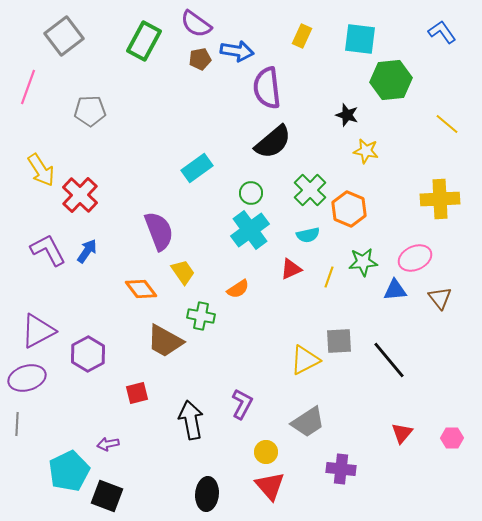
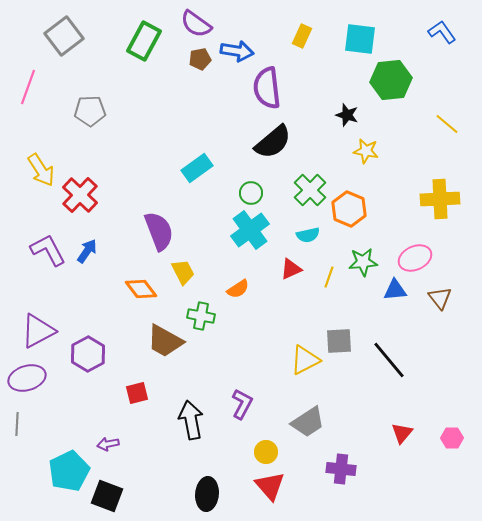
yellow trapezoid at (183, 272): rotated 8 degrees clockwise
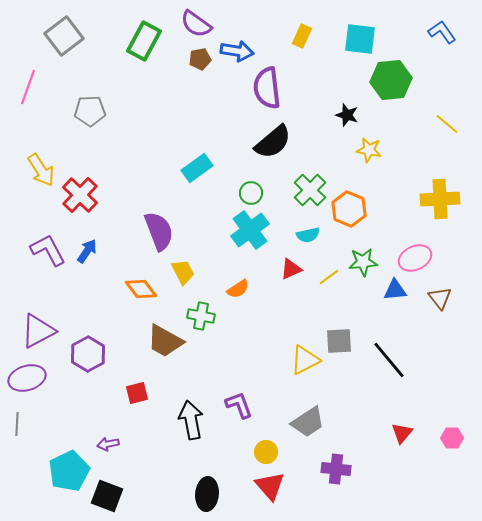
yellow star at (366, 151): moved 3 px right, 1 px up
yellow line at (329, 277): rotated 35 degrees clockwise
purple L-shape at (242, 404): moved 3 px left, 1 px down; rotated 48 degrees counterclockwise
purple cross at (341, 469): moved 5 px left
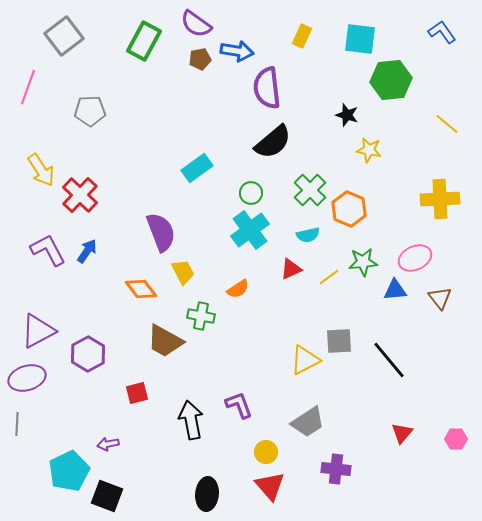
purple semicircle at (159, 231): moved 2 px right, 1 px down
pink hexagon at (452, 438): moved 4 px right, 1 px down
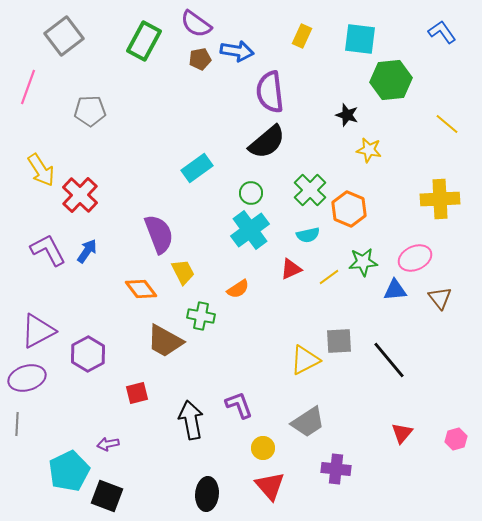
purple semicircle at (267, 88): moved 3 px right, 4 px down
black semicircle at (273, 142): moved 6 px left
purple semicircle at (161, 232): moved 2 px left, 2 px down
pink hexagon at (456, 439): rotated 15 degrees counterclockwise
yellow circle at (266, 452): moved 3 px left, 4 px up
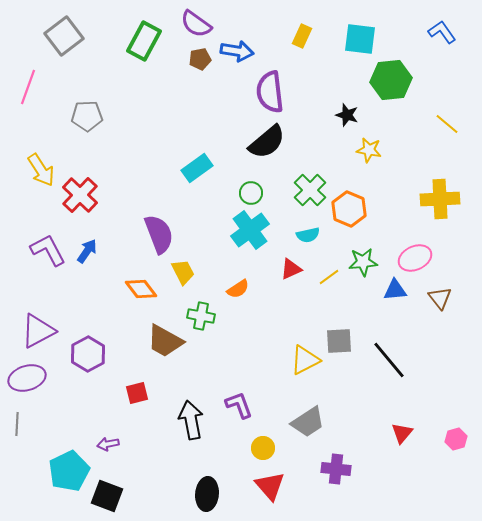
gray pentagon at (90, 111): moved 3 px left, 5 px down
